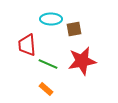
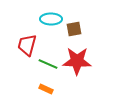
red trapezoid: rotated 20 degrees clockwise
red star: moved 5 px left; rotated 12 degrees clockwise
orange rectangle: rotated 16 degrees counterclockwise
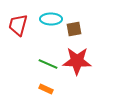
red trapezoid: moved 9 px left, 20 px up
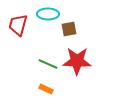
cyan ellipse: moved 3 px left, 5 px up
brown square: moved 5 px left
